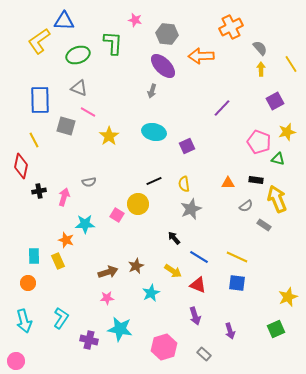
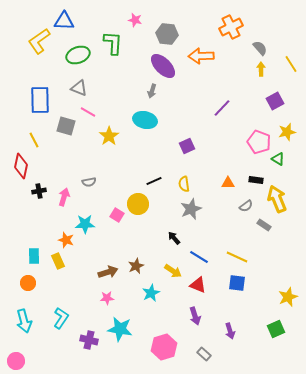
cyan ellipse at (154, 132): moved 9 px left, 12 px up
green triangle at (278, 159): rotated 16 degrees clockwise
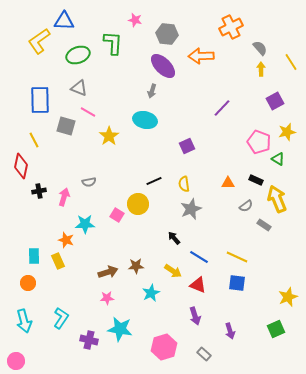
yellow line at (291, 64): moved 2 px up
black rectangle at (256, 180): rotated 16 degrees clockwise
brown star at (136, 266): rotated 21 degrees clockwise
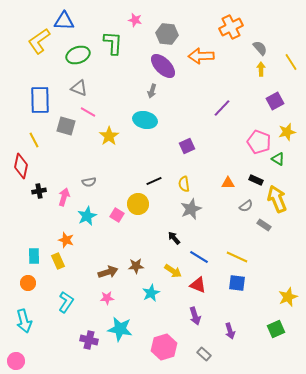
cyan star at (85, 224): moved 2 px right, 8 px up; rotated 24 degrees counterclockwise
cyan L-shape at (61, 318): moved 5 px right, 16 px up
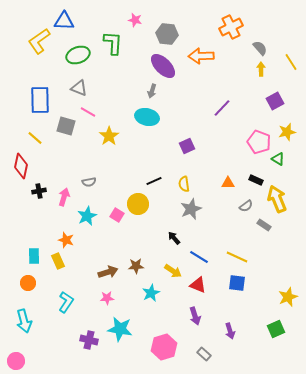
cyan ellipse at (145, 120): moved 2 px right, 3 px up
yellow line at (34, 140): moved 1 px right, 2 px up; rotated 21 degrees counterclockwise
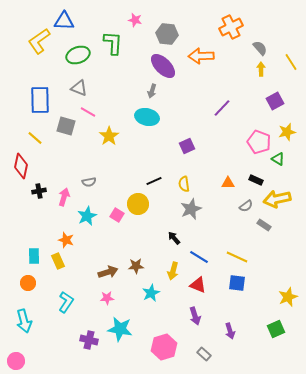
yellow arrow at (277, 199): rotated 80 degrees counterclockwise
yellow arrow at (173, 271): rotated 72 degrees clockwise
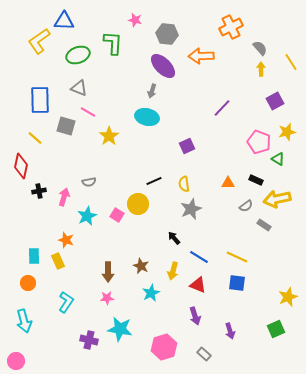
brown star at (136, 266): moved 5 px right; rotated 28 degrees clockwise
brown arrow at (108, 272): rotated 108 degrees clockwise
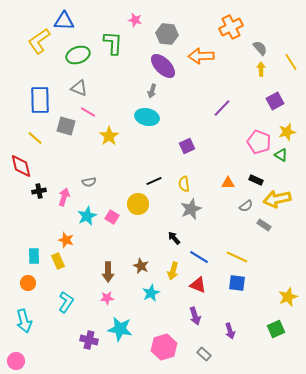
green triangle at (278, 159): moved 3 px right, 4 px up
red diamond at (21, 166): rotated 25 degrees counterclockwise
pink square at (117, 215): moved 5 px left, 2 px down
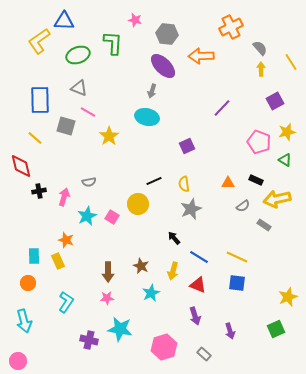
green triangle at (281, 155): moved 4 px right, 5 px down
gray semicircle at (246, 206): moved 3 px left
pink circle at (16, 361): moved 2 px right
